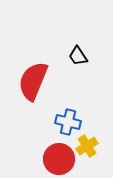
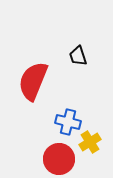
black trapezoid: rotated 15 degrees clockwise
yellow cross: moved 3 px right, 4 px up
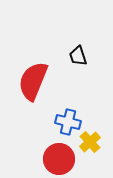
yellow cross: rotated 10 degrees counterclockwise
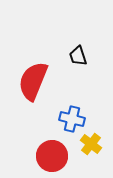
blue cross: moved 4 px right, 3 px up
yellow cross: moved 1 px right, 2 px down; rotated 10 degrees counterclockwise
red circle: moved 7 px left, 3 px up
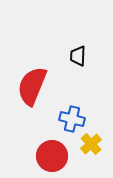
black trapezoid: rotated 20 degrees clockwise
red semicircle: moved 1 px left, 5 px down
yellow cross: rotated 10 degrees clockwise
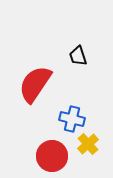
black trapezoid: rotated 20 degrees counterclockwise
red semicircle: moved 3 px right, 2 px up; rotated 12 degrees clockwise
yellow cross: moved 3 px left
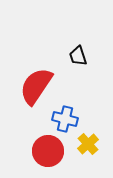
red semicircle: moved 1 px right, 2 px down
blue cross: moved 7 px left
red circle: moved 4 px left, 5 px up
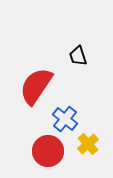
blue cross: rotated 25 degrees clockwise
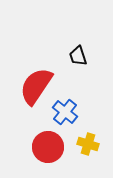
blue cross: moved 7 px up
yellow cross: rotated 30 degrees counterclockwise
red circle: moved 4 px up
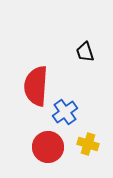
black trapezoid: moved 7 px right, 4 px up
red semicircle: rotated 30 degrees counterclockwise
blue cross: rotated 15 degrees clockwise
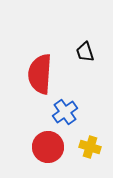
red semicircle: moved 4 px right, 12 px up
yellow cross: moved 2 px right, 3 px down
